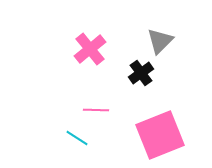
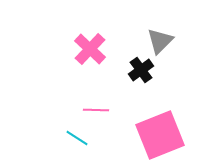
pink cross: rotated 8 degrees counterclockwise
black cross: moved 3 px up
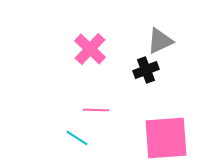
gray triangle: rotated 20 degrees clockwise
black cross: moved 5 px right; rotated 15 degrees clockwise
pink square: moved 6 px right, 3 px down; rotated 18 degrees clockwise
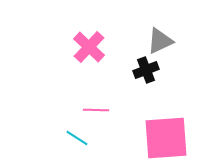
pink cross: moved 1 px left, 2 px up
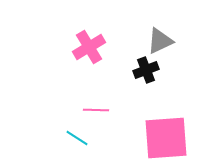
pink cross: rotated 16 degrees clockwise
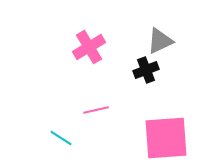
pink line: rotated 15 degrees counterclockwise
cyan line: moved 16 px left
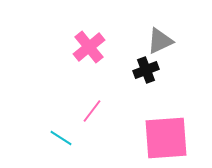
pink cross: rotated 8 degrees counterclockwise
pink line: moved 4 px left, 1 px down; rotated 40 degrees counterclockwise
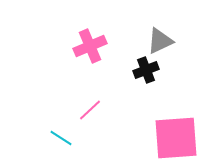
pink cross: moved 1 px right, 1 px up; rotated 16 degrees clockwise
pink line: moved 2 px left, 1 px up; rotated 10 degrees clockwise
pink square: moved 10 px right
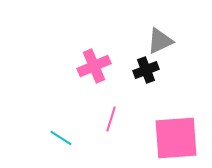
pink cross: moved 4 px right, 20 px down
pink line: moved 21 px right, 9 px down; rotated 30 degrees counterclockwise
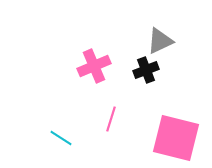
pink square: rotated 18 degrees clockwise
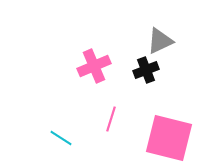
pink square: moved 7 px left
